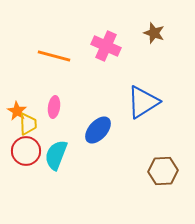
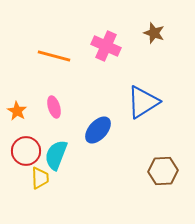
pink ellipse: rotated 25 degrees counterclockwise
yellow trapezoid: moved 12 px right, 54 px down
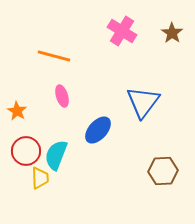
brown star: moved 18 px right; rotated 15 degrees clockwise
pink cross: moved 16 px right, 15 px up; rotated 8 degrees clockwise
blue triangle: rotated 21 degrees counterclockwise
pink ellipse: moved 8 px right, 11 px up
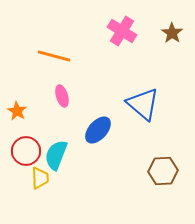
blue triangle: moved 2 px down; rotated 27 degrees counterclockwise
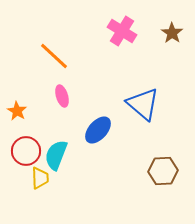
orange line: rotated 28 degrees clockwise
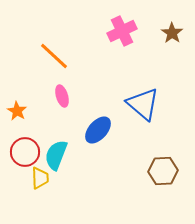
pink cross: rotated 32 degrees clockwise
red circle: moved 1 px left, 1 px down
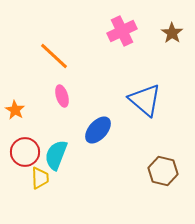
blue triangle: moved 2 px right, 4 px up
orange star: moved 2 px left, 1 px up
brown hexagon: rotated 16 degrees clockwise
